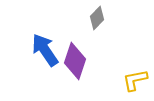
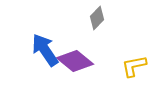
purple diamond: rotated 69 degrees counterclockwise
yellow L-shape: moved 1 px left, 14 px up
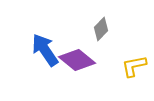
gray diamond: moved 4 px right, 11 px down
purple diamond: moved 2 px right, 1 px up
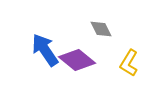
gray diamond: rotated 70 degrees counterclockwise
yellow L-shape: moved 5 px left, 3 px up; rotated 48 degrees counterclockwise
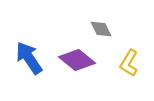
blue arrow: moved 16 px left, 8 px down
